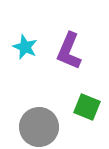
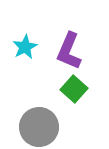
cyan star: rotated 20 degrees clockwise
green square: moved 13 px left, 18 px up; rotated 20 degrees clockwise
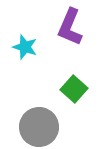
cyan star: rotated 25 degrees counterclockwise
purple L-shape: moved 1 px right, 24 px up
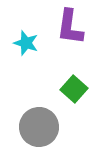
purple L-shape: rotated 15 degrees counterclockwise
cyan star: moved 1 px right, 4 px up
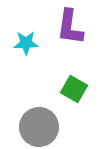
cyan star: rotated 20 degrees counterclockwise
green square: rotated 12 degrees counterclockwise
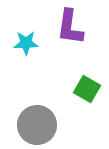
green square: moved 13 px right
gray circle: moved 2 px left, 2 px up
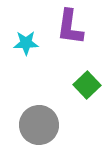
green square: moved 4 px up; rotated 16 degrees clockwise
gray circle: moved 2 px right
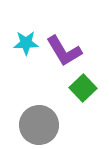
purple L-shape: moved 6 px left, 24 px down; rotated 39 degrees counterclockwise
green square: moved 4 px left, 3 px down
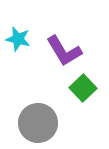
cyan star: moved 8 px left, 4 px up; rotated 15 degrees clockwise
gray circle: moved 1 px left, 2 px up
